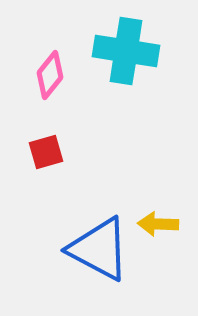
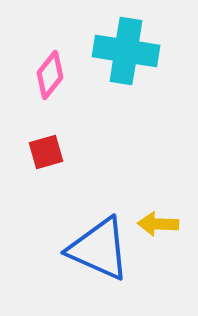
blue triangle: rotated 4 degrees counterclockwise
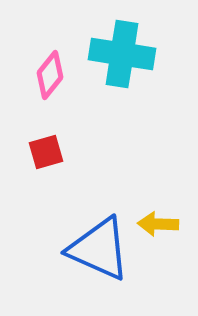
cyan cross: moved 4 px left, 3 px down
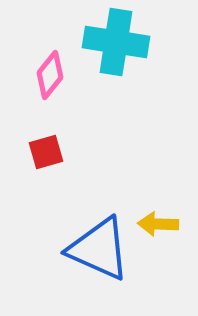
cyan cross: moved 6 px left, 12 px up
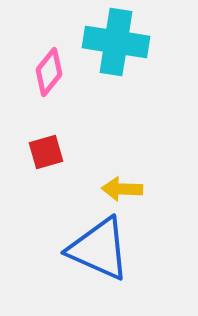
pink diamond: moved 1 px left, 3 px up
yellow arrow: moved 36 px left, 35 px up
